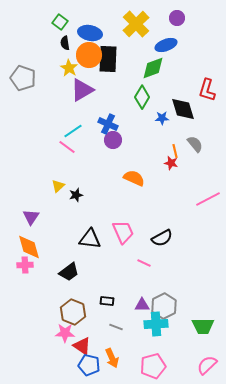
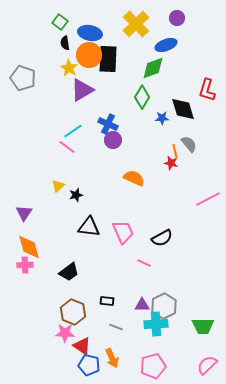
gray semicircle at (195, 144): moved 6 px left
purple triangle at (31, 217): moved 7 px left, 4 px up
black triangle at (90, 239): moved 1 px left, 12 px up
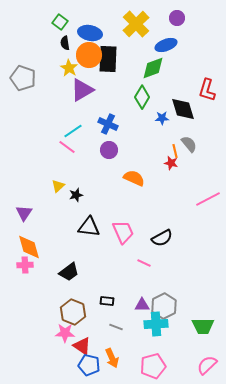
purple circle at (113, 140): moved 4 px left, 10 px down
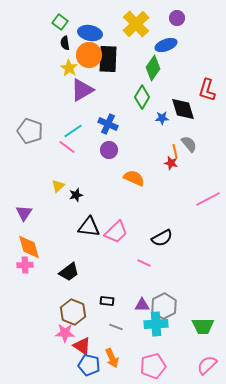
green diamond at (153, 68): rotated 35 degrees counterclockwise
gray pentagon at (23, 78): moved 7 px right, 53 px down
pink trapezoid at (123, 232): moved 7 px left; rotated 70 degrees clockwise
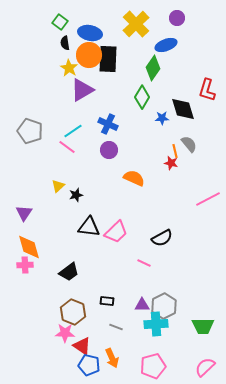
pink semicircle at (207, 365): moved 2 px left, 2 px down
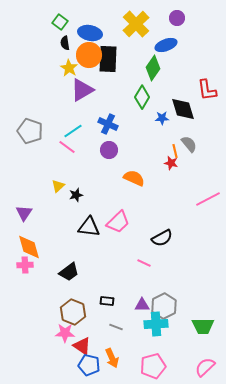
red L-shape at (207, 90): rotated 25 degrees counterclockwise
pink trapezoid at (116, 232): moved 2 px right, 10 px up
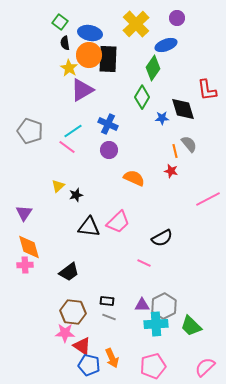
red star at (171, 163): moved 8 px down
brown hexagon at (73, 312): rotated 15 degrees counterclockwise
green trapezoid at (203, 326): moved 12 px left; rotated 45 degrees clockwise
gray line at (116, 327): moved 7 px left, 10 px up
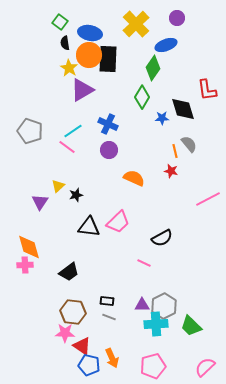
purple triangle at (24, 213): moved 16 px right, 11 px up
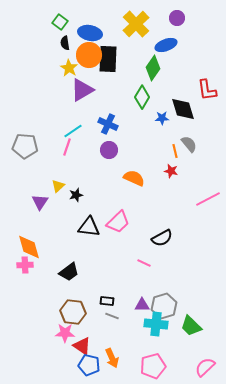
gray pentagon at (30, 131): moved 5 px left, 15 px down; rotated 15 degrees counterclockwise
pink line at (67, 147): rotated 72 degrees clockwise
gray hexagon at (164, 306): rotated 10 degrees clockwise
gray line at (109, 317): moved 3 px right, 1 px up
cyan cross at (156, 324): rotated 10 degrees clockwise
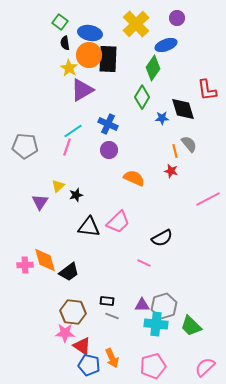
orange diamond at (29, 247): moved 16 px right, 13 px down
